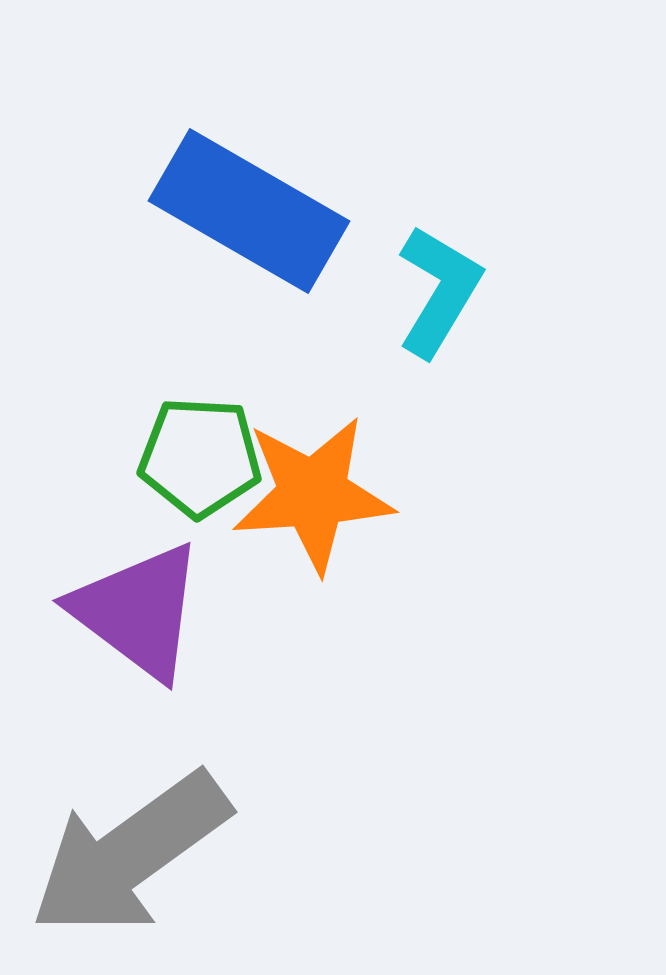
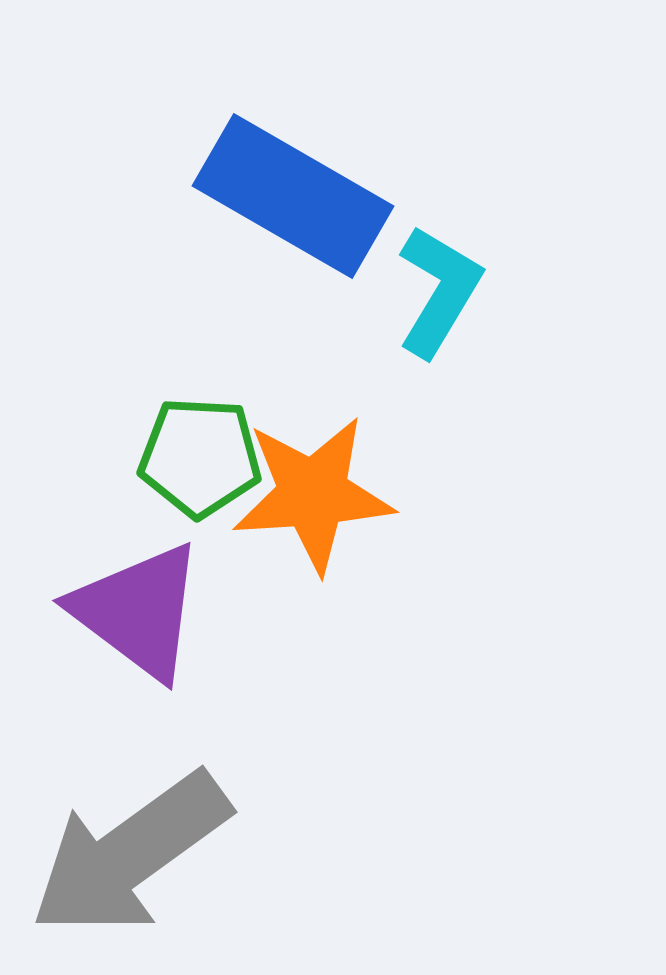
blue rectangle: moved 44 px right, 15 px up
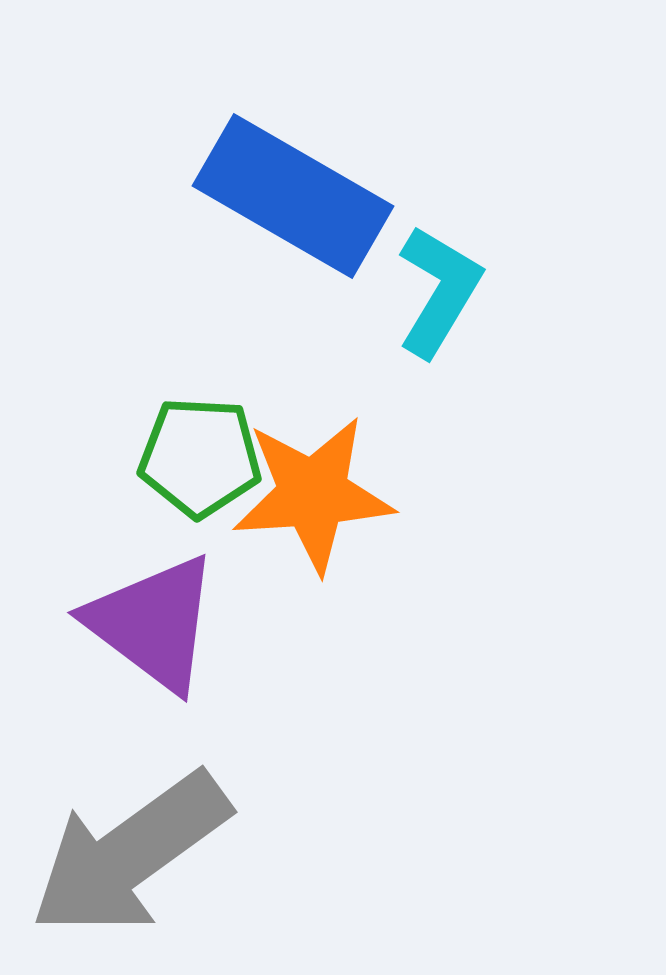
purple triangle: moved 15 px right, 12 px down
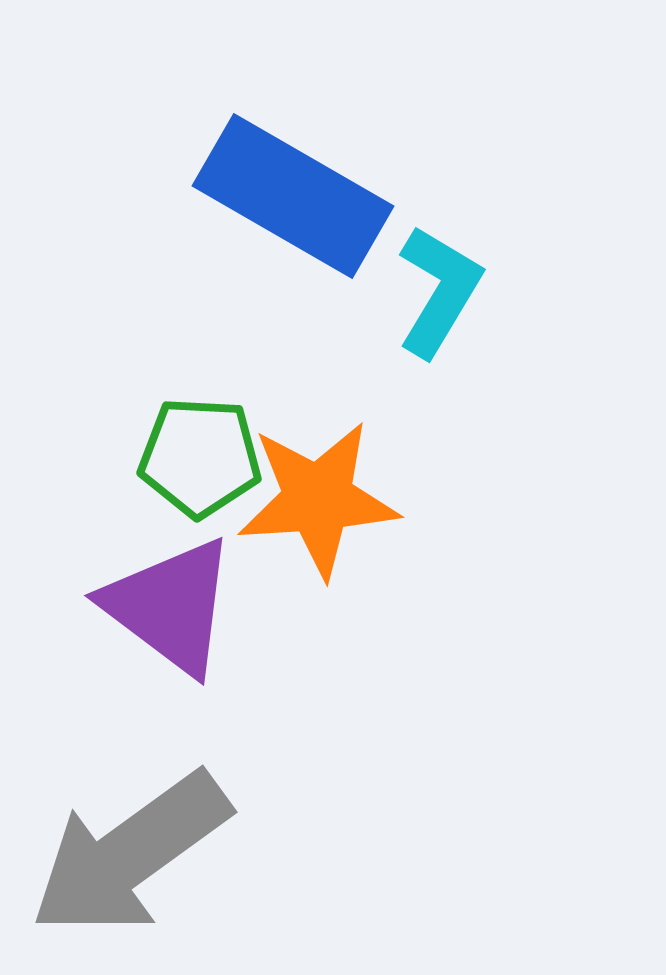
orange star: moved 5 px right, 5 px down
purple triangle: moved 17 px right, 17 px up
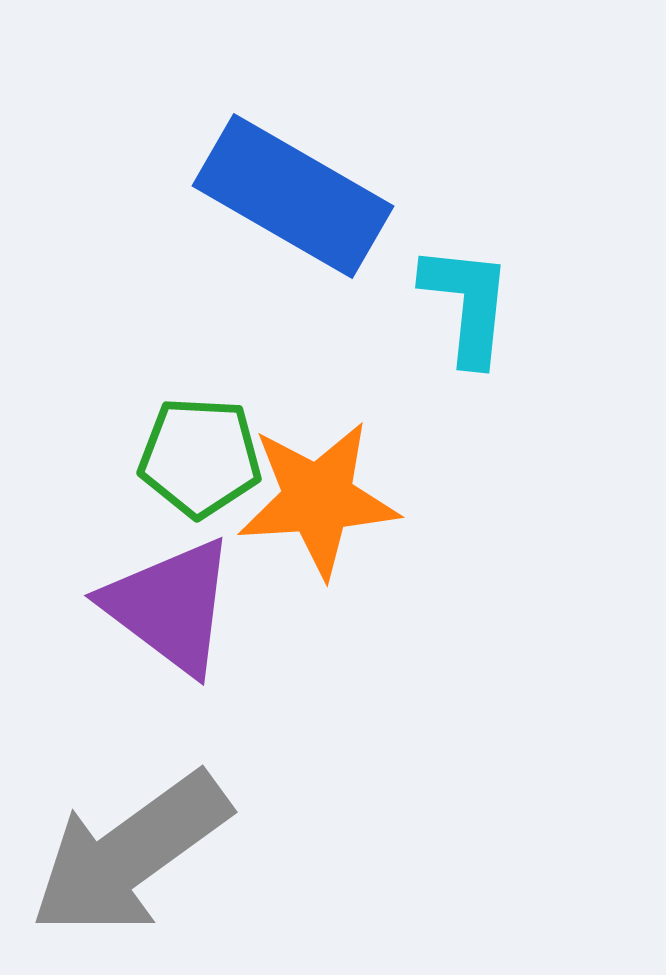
cyan L-shape: moved 28 px right, 13 px down; rotated 25 degrees counterclockwise
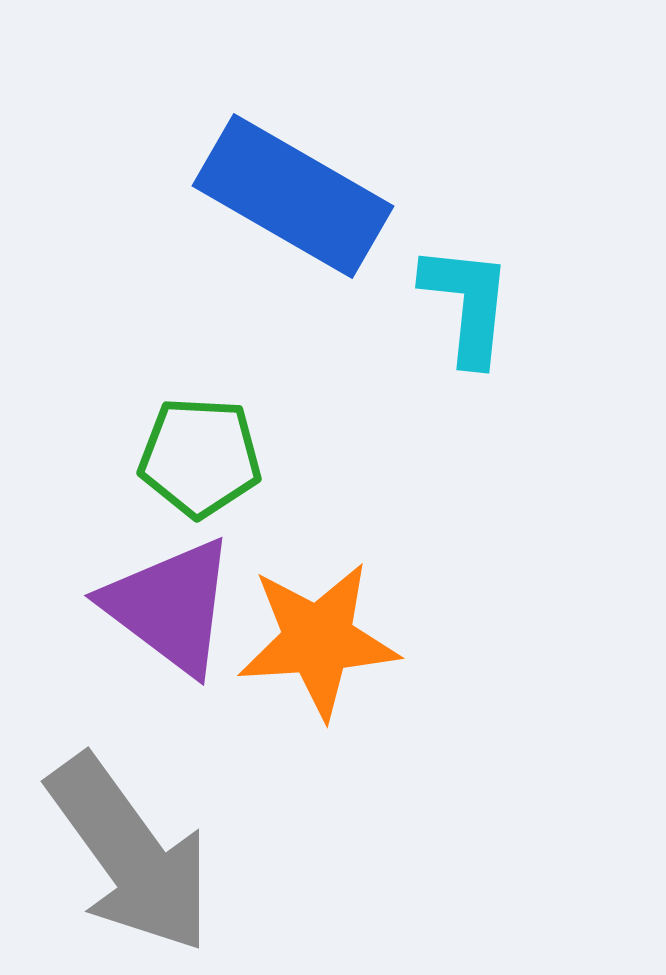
orange star: moved 141 px down
gray arrow: rotated 90 degrees counterclockwise
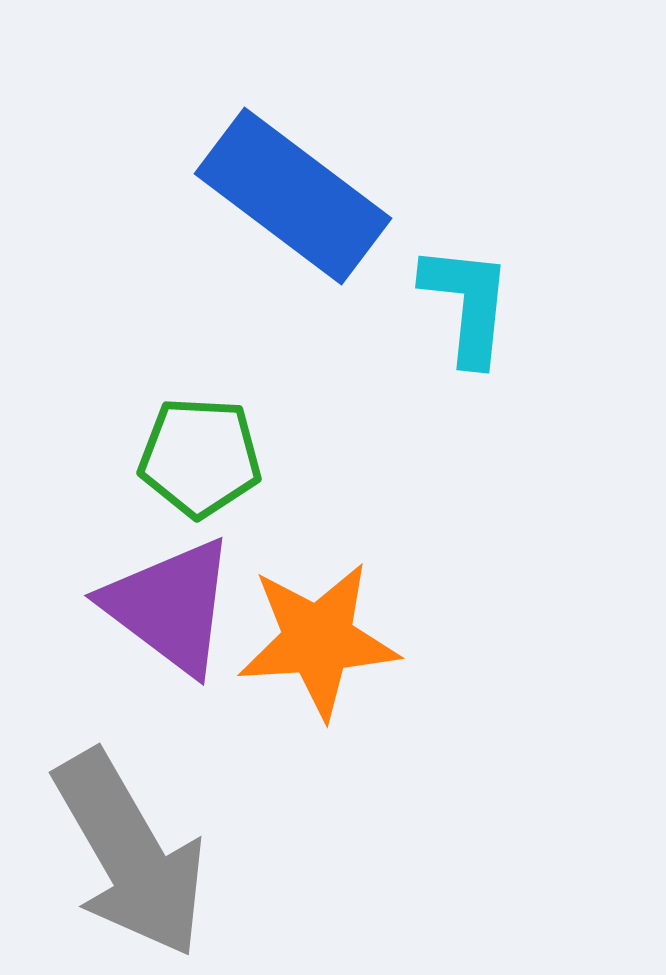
blue rectangle: rotated 7 degrees clockwise
gray arrow: rotated 6 degrees clockwise
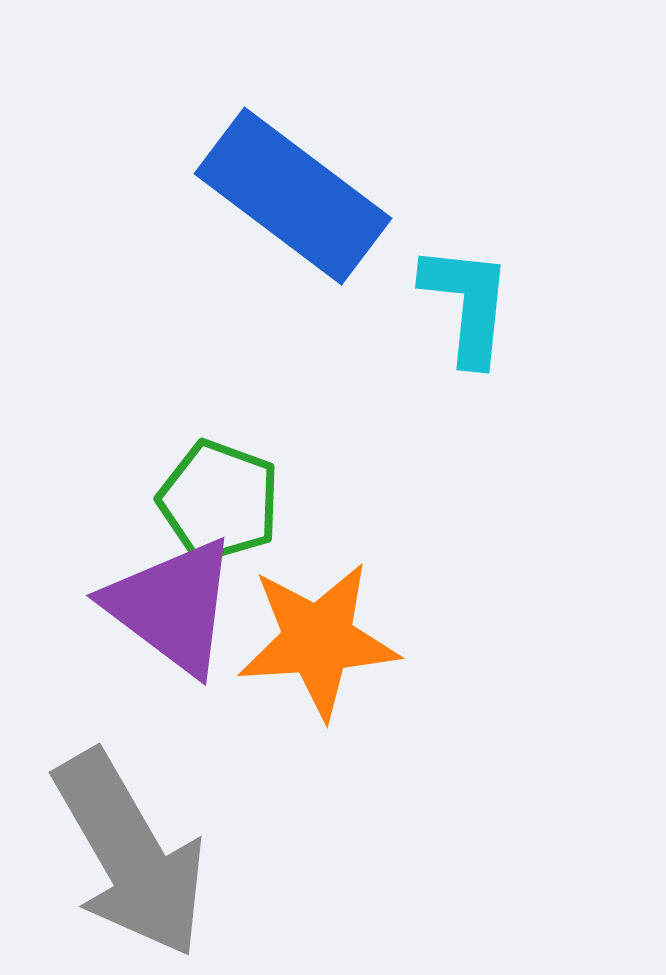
green pentagon: moved 19 px right, 44 px down; rotated 17 degrees clockwise
purple triangle: moved 2 px right
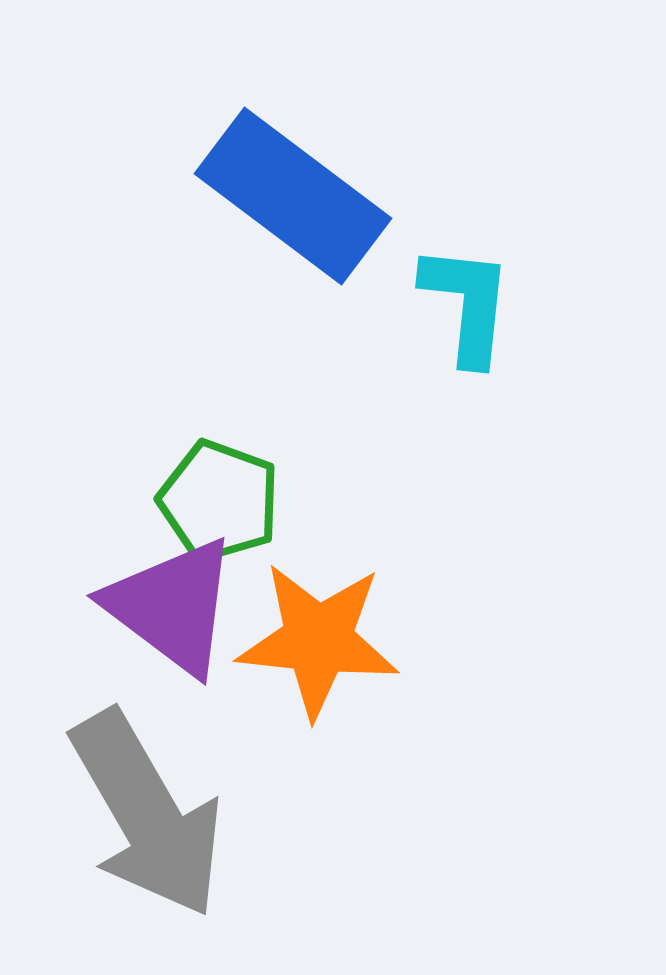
orange star: rotated 10 degrees clockwise
gray arrow: moved 17 px right, 40 px up
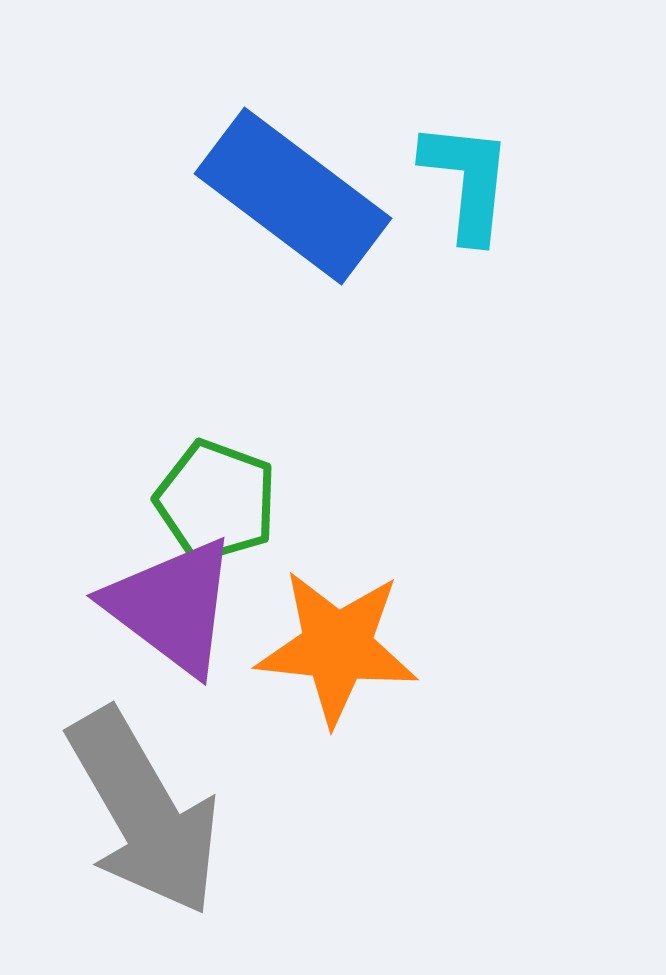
cyan L-shape: moved 123 px up
green pentagon: moved 3 px left
orange star: moved 19 px right, 7 px down
gray arrow: moved 3 px left, 2 px up
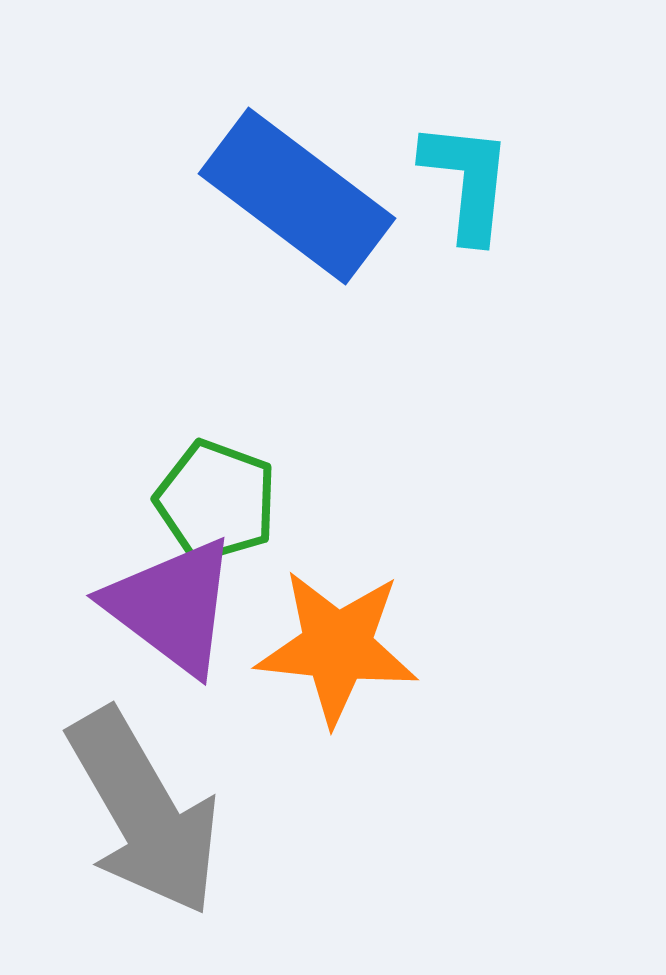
blue rectangle: moved 4 px right
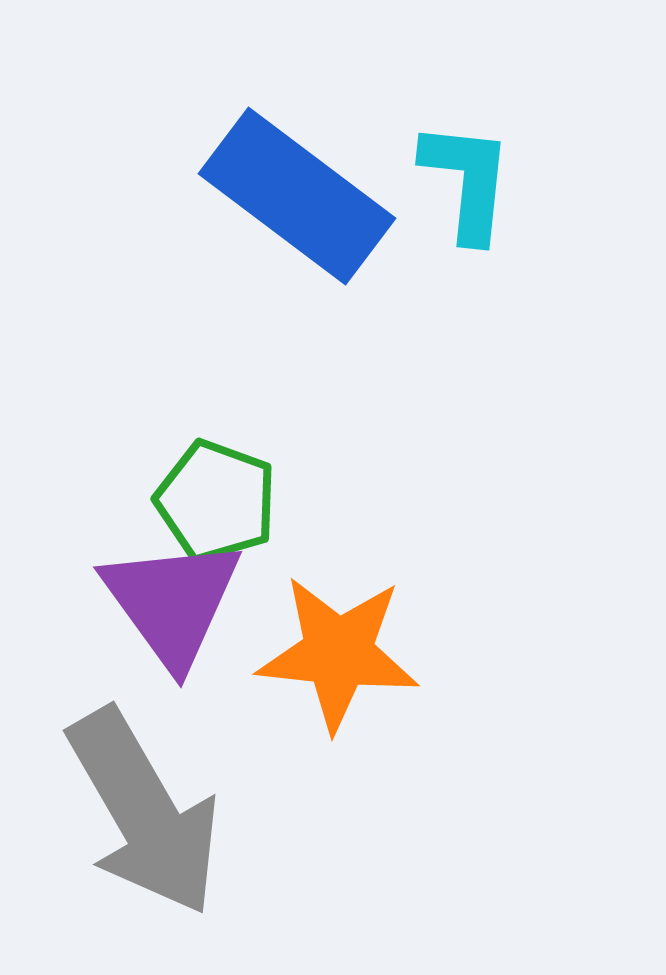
purple triangle: moved 4 px up; rotated 17 degrees clockwise
orange star: moved 1 px right, 6 px down
